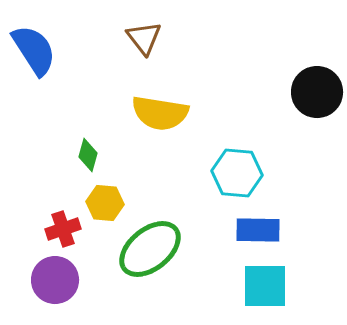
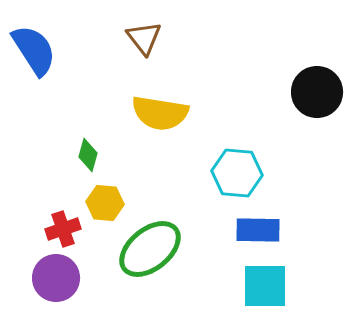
purple circle: moved 1 px right, 2 px up
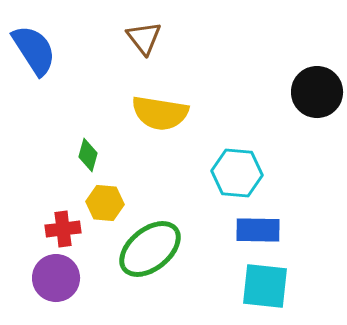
red cross: rotated 12 degrees clockwise
cyan square: rotated 6 degrees clockwise
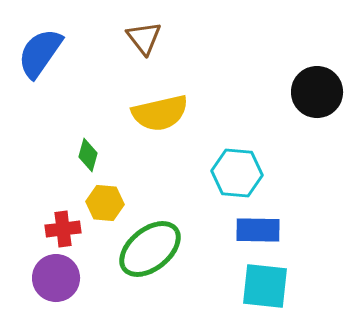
blue semicircle: moved 6 px right, 3 px down; rotated 112 degrees counterclockwise
yellow semicircle: rotated 22 degrees counterclockwise
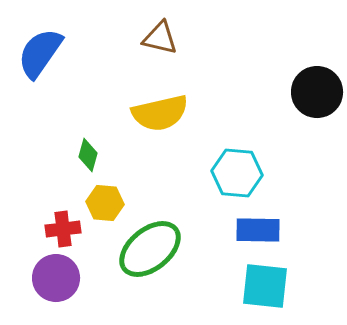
brown triangle: moved 16 px right; rotated 39 degrees counterclockwise
